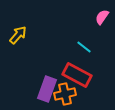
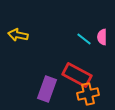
pink semicircle: moved 20 px down; rotated 35 degrees counterclockwise
yellow arrow: rotated 120 degrees counterclockwise
cyan line: moved 8 px up
orange cross: moved 23 px right
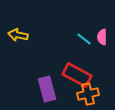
purple rectangle: rotated 35 degrees counterclockwise
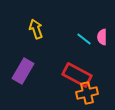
yellow arrow: moved 18 px right, 6 px up; rotated 60 degrees clockwise
purple rectangle: moved 24 px left, 18 px up; rotated 45 degrees clockwise
orange cross: moved 1 px left, 1 px up
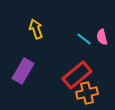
pink semicircle: rotated 14 degrees counterclockwise
red rectangle: rotated 68 degrees counterclockwise
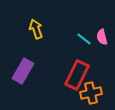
red rectangle: rotated 24 degrees counterclockwise
orange cross: moved 4 px right
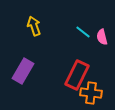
yellow arrow: moved 2 px left, 3 px up
cyan line: moved 1 px left, 7 px up
orange cross: rotated 20 degrees clockwise
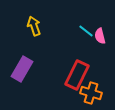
cyan line: moved 3 px right, 1 px up
pink semicircle: moved 2 px left, 1 px up
purple rectangle: moved 1 px left, 2 px up
orange cross: rotated 10 degrees clockwise
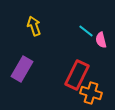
pink semicircle: moved 1 px right, 4 px down
